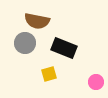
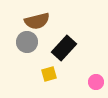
brown semicircle: rotated 25 degrees counterclockwise
gray circle: moved 2 px right, 1 px up
black rectangle: rotated 70 degrees counterclockwise
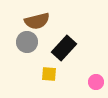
yellow square: rotated 21 degrees clockwise
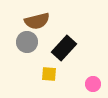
pink circle: moved 3 px left, 2 px down
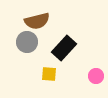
pink circle: moved 3 px right, 8 px up
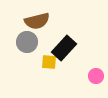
yellow square: moved 12 px up
